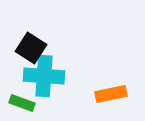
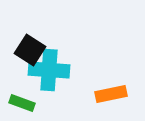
black square: moved 1 px left, 2 px down
cyan cross: moved 5 px right, 6 px up
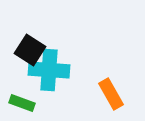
orange rectangle: rotated 72 degrees clockwise
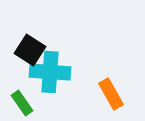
cyan cross: moved 1 px right, 2 px down
green rectangle: rotated 35 degrees clockwise
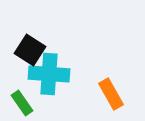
cyan cross: moved 1 px left, 2 px down
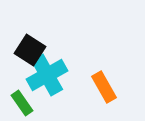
cyan cross: moved 2 px left, 1 px down; rotated 33 degrees counterclockwise
orange rectangle: moved 7 px left, 7 px up
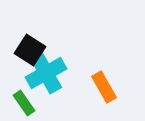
cyan cross: moved 1 px left, 2 px up
green rectangle: moved 2 px right
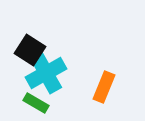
orange rectangle: rotated 52 degrees clockwise
green rectangle: moved 12 px right; rotated 25 degrees counterclockwise
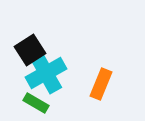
black square: rotated 24 degrees clockwise
orange rectangle: moved 3 px left, 3 px up
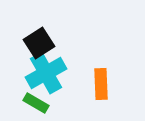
black square: moved 9 px right, 7 px up
orange rectangle: rotated 24 degrees counterclockwise
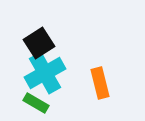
cyan cross: moved 1 px left
orange rectangle: moved 1 px left, 1 px up; rotated 12 degrees counterclockwise
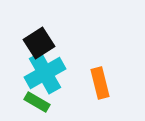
green rectangle: moved 1 px right, 1 px up
